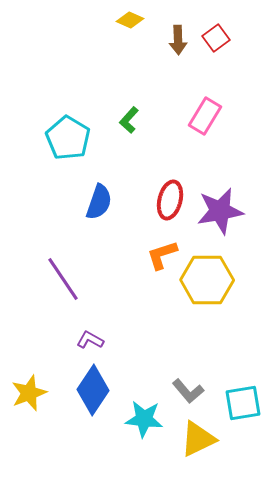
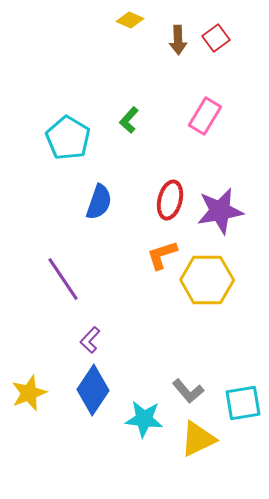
purple L-shape: rotated 76 degrees counterclockwise
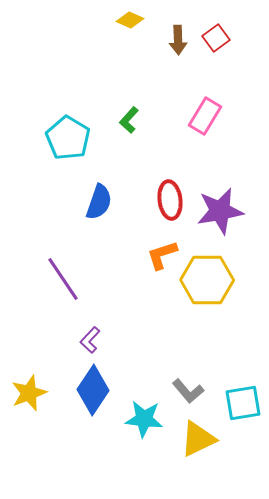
red ellipse: rotated 21 degrees counterclockwise
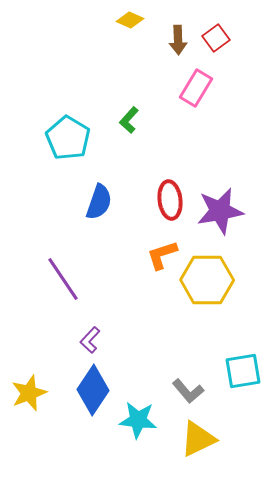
pink rectangle: moved 9 px left, 28 px up
cyan square: moved 32 px up
cyan star: moved 6 px left, 1 px down
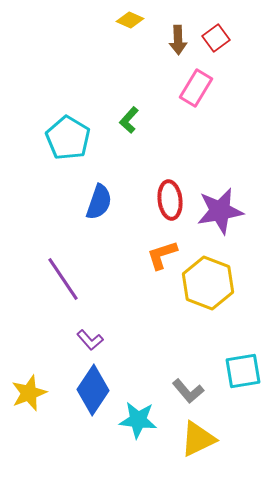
yellow hexagon: moved 1 px right, 3 px down; rotated 21 degrees clockwise
purple L-shape: rotated 84 degrees counterclockwise
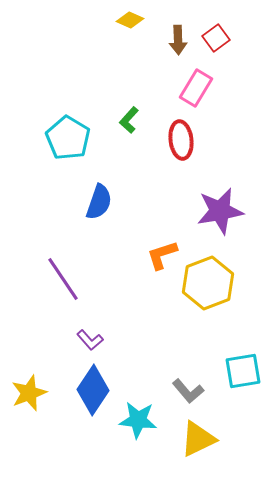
red ellipse: moved 11 px right, 60 px up
yellow hexagon: rotated 18 degrees clockwise
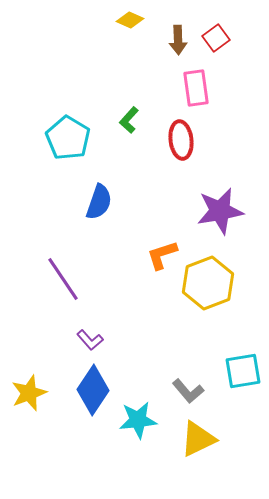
pink rectangle: rotated 39 degrees counterclockwise
cyan star: rotated 12 degrees counterclockwise
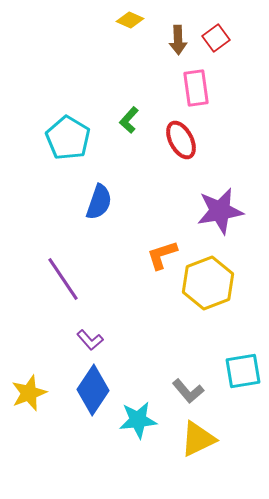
red ellipse: rotated 21 degrees counterclockwise
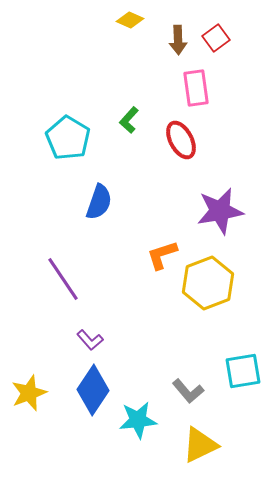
yellow triangle: moved 2 px right, 6 px down
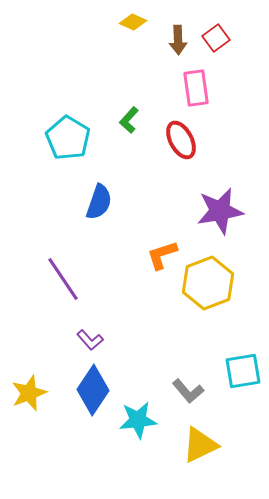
yellow diamond: moved 3 px right, 2 px down
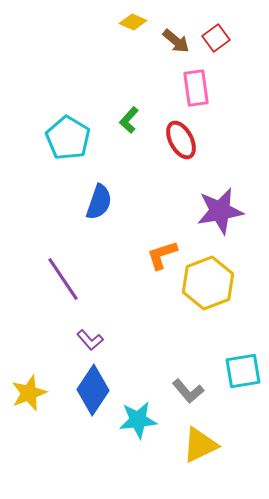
brown arrow: moved 2 px left, 1 px down; rotated 48 degrees counterclockwise
